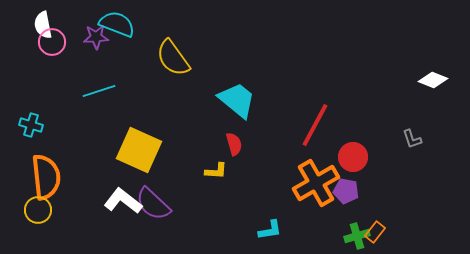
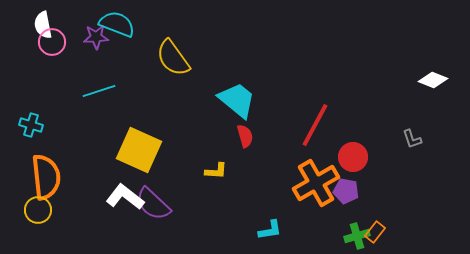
red semicircle: moved 11 px right, 8 px up
white L-shape: moved 2 px right, 4 px up
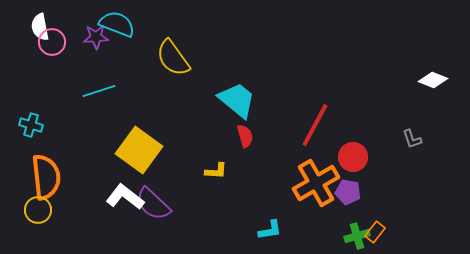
white semicircle: moved 3 px left, 2 px down
yellow square: rotated 12 degrees clockwise
purple pentagon: moved 2 px right, 1 px down
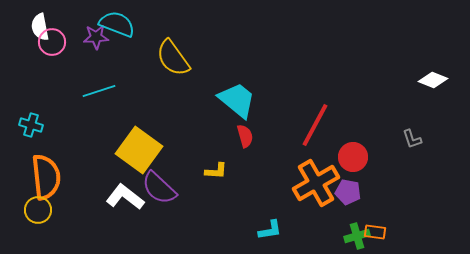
purple semicircle: moved 6 px right, 16 px up
orange rectangle: rotated 60 degrees clockwise
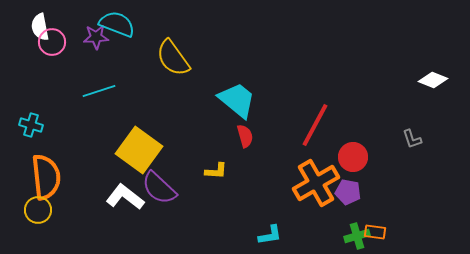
cyan L-shape: moved 5 px down
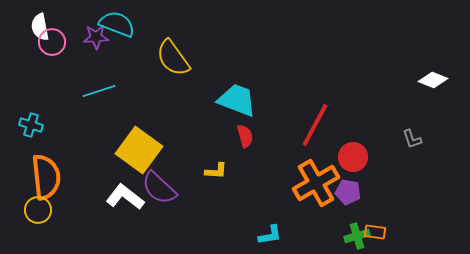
cyan trapezoid: rotated 18 degrees counterclockwise
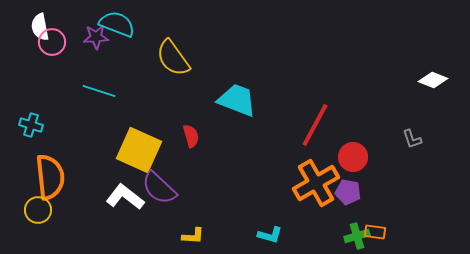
cyan line: rotated 36 degrees clockwise
red semicircle: moved 54 px left
yellow square: rotated 12 degrees counterclockwise
yellow L-shape: moved 23 px left, 65 px down
orange semicircle: moved 4 px right
cyan L-shape: rotated 25 degrees clockwise
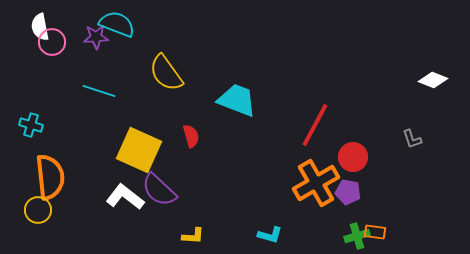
yellow semicircle: moved 7 px left, 15 px down
purple semicircle: moved 2 px down
